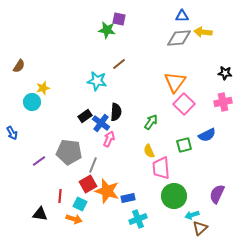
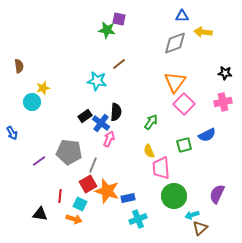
gray diamond: moved 4 px left, 5 px down; rotated 15 degrees counterclockwise
brown semicircle: rotated 40 degrees counterclockwise
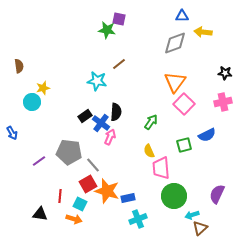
pink arrow: moved 1 px right, 2 px up
gray line: rotated 63 degrees counterclockwise
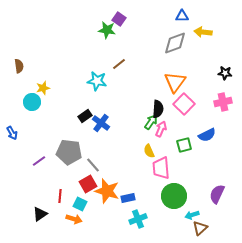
purple square: rotated 24 degrees clockwise
black semicircle: moved 42 px right, 3 px up
pink arrow: moved 51 px right, 8 px up
black triangle: rotated 42 degrees counterclockwise
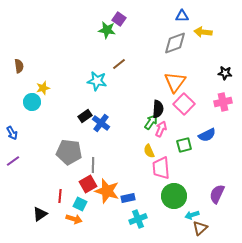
purple line: moved 26 px left
gray line: rotated 42 degrees clockwise
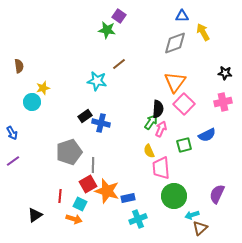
purple square: moved 3 px up
yellow arrow: rotated 54 degrees clockwise
blue cross: rotated 24 degrees counterclockwise
gray pentagon: rotated 25 degrees counterclockwise
black triangle: moved 5 px left, 1 px down
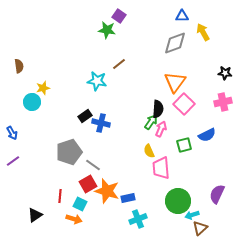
gray line: rotated 56 degrees counterclockwise
green circle: moved 4 px right, 5 px down
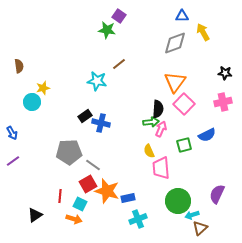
green arrow: rotated 49 degrees clockwise
gray pentagon: rotated 15 degrees clockwise
